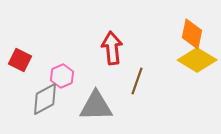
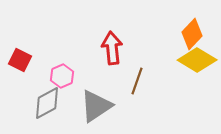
orange diamond: rotated 32 degrees clockwise
gray diamond: moved 2 px right, 4 px down
gray triangle: rotated 33 degrees counterclockwise
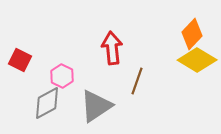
pink hexagon: rotated 10 degrees counterclockwise
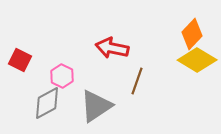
red arrow: rotated 72 degrees counterclockwise
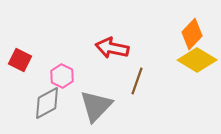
gray triangle: rotated 12 degrees counterclockwise
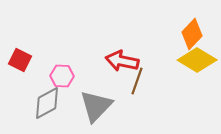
red arrow: moved 10 px right, 13 px down
pink hexagon: rotated 25 degrees counterclockwise
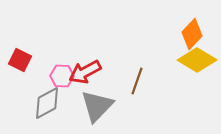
red arrow: moved 37 px left, 11 px down; rotated 40 degrees counterclockwise
gray triangle: moved 1 px right
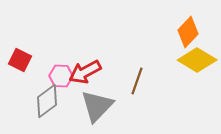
orange diamond: moved 4 px left, 2 px up
pink hexagon: moved 1 px left
gray diamond: moved 2 px up; rotated 8 degrees counterclockwise
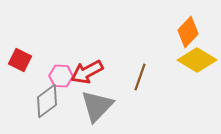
red arrow: moved 2 px right
brown line: moved 3 px right, 4 px up
